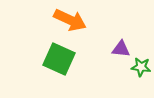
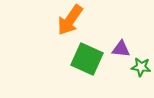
orange arrow: rotated 100 degrees clockwise
green square: moved 28 px right
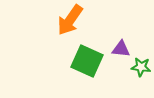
green square: moved 2 px down
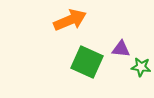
orange arrow: rotated 148 degrees counterclockwise
green square: moved 1 px down
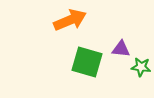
green square: rotated 8 degrees counterclockwise
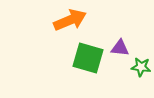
purple triangle: moved 1 px left, 1 px up
green square: moved 1 px right, 4 px up
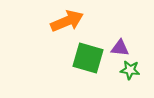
orange arrow: moved 3 px left, 1 px down
green star: moved 11 px left, 3 px down
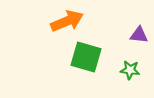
purple triangle: moved 19 px right, 13 px up
green square: moved 2 px left, 1 px up
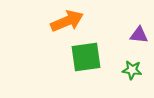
green square: rotated 24 degrees counterclockwise
green star: moved 2 px right
